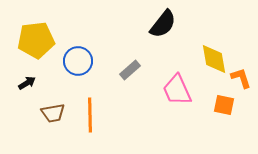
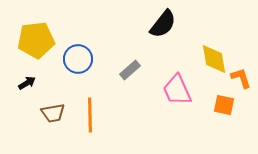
blue circle: moved 2 px up
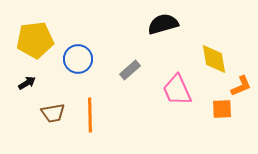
black semicircle: rotated 144 degrees counterclockwise
yellow pentagon: moved 1 px left
orange L-shape: moved 8 px down; rotated 85 degrees clockwise
orange square: moved 2 px left, 4 px down; rotated 15 degrees counterclockwise
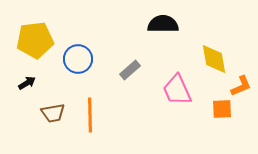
black semicircle: rotated 16 degrees clockwise
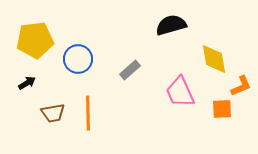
black semicircle: moved 8 px right, 1 px down; rotated 16 degrees counterclockwise
pink trapezoid: moved 3 px right, 2 px down
orange line: moved 2 px left, 2 px up
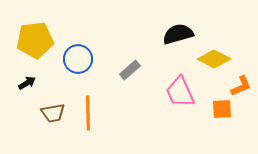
black semicircle: moved 7 px right, 9 px down
yellow diamond: rotated 52 degrees counterclockwise
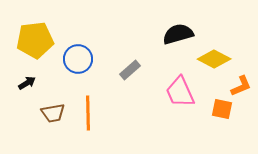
orange square: rotated 15 degrees clockwise
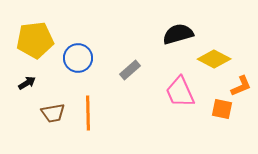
blue circle: moved 1 px up
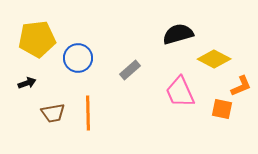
yellow pentagon: moved 2 px right, 1 px up
black arrow: rotated 12 degrees clockwise
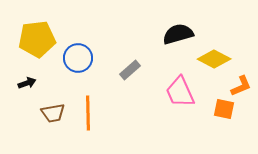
orange square: moved 2 px right
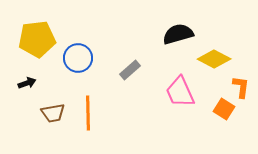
orange L-shape: moved 1 px down; rotated 60 degrees counterclockwise
orange square: rotated 20 degrees clockwise
